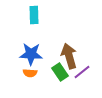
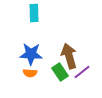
cyan rectangle: moved 2 px up
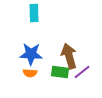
green rectangle: rotated 48 degrees counterclockwise
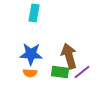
cyan rectangle: rotated 12 degrees clockwise
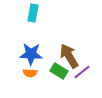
cyan rectangle: moved 1 px left
brown arrow: rotated 15 degrees counterclockwise
green rectangle: moved 1 px left, 1 px up; rotated 24 degrees clockwise
